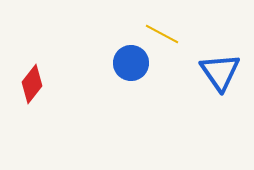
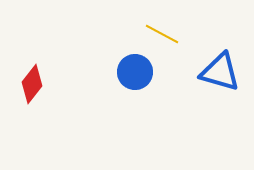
blue circle: moved 4 px right, 9 px down
blue triangle: rotated 39 degrees counterclockwise
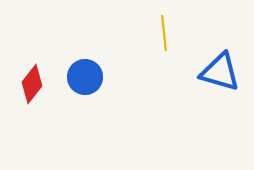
yellow line: moved 2 px right, 1 px up; rotated 56 degrees clockwise
blue circle: moved 50 px left, 5 px down
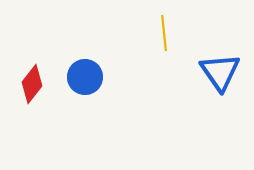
blue triangle: rotated 39 degrees clockwise
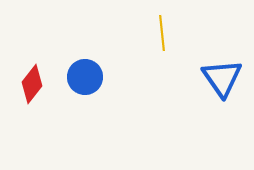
yellow line: moved 2 px left
blue triangle: moved 2 px right, 6 px down
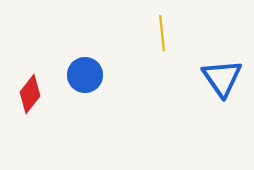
blue circle: moved 2 px up
red diamond: moved 2 px left, 10 px down
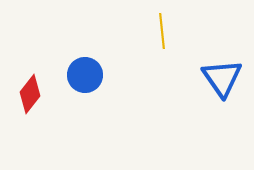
yellow line: moved 2 px up
